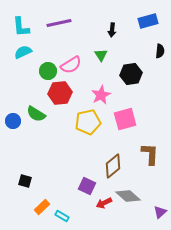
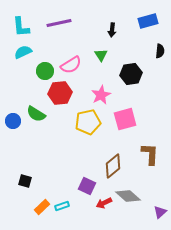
green circle: moved 3 px left
cyan rectangle: moved 10 px up; rotated 48 degrees counterclockwise
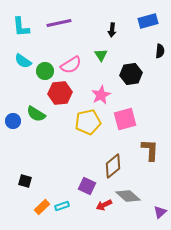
cyan semicircle: moved 9 px down; rotated 120 degrees counterclockwise
brown L-shape: moved 4 px up
red arrow: moved 2 px down
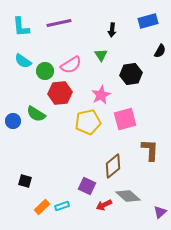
black semicircle: rotated 24 degrees clockwise
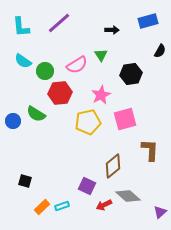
purple line: rotated 30 degrees counterclockwise
black arrow: rotated 96 degrees counterclockwise
pink semicircle: moved 6 px right
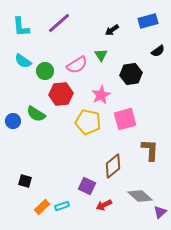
black arrow: rotated 144 degrees clockwise
black semicircle: moved 2 px left; rotated 24 degrees clockwise
red hexagon: moved 1 px right, 1 px down
yellow pentagon: rotated 25 degrees clockwise
gray diamond: moved 12 px right
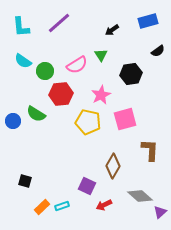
brown diamond: rotated 20 degrees counterclockwise
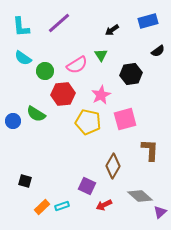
cyan semicircle: moved 3 px up
red hexagon: moved 2 px right
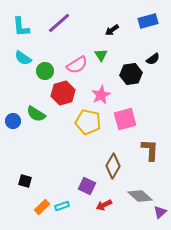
black semicircle: moved 5 px left, 8 px down
red hexagon: moved 1 px up; rotated 10 degrees counterclockwise
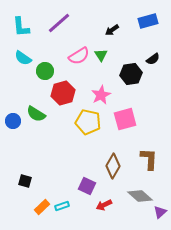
pink semicircle: moved 2 px right, 9 px up
brown L-shape: moved 1 px left, 9 px down
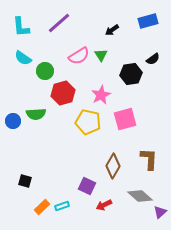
green semicircle: rotated 36 degrees counterclockwise
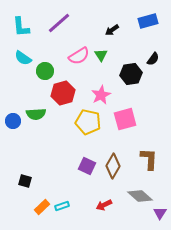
black semicircle: rotated 16 degrees counterclockwise
purple square: moved 20 px up
purple triangle: moved 1 px down; rotated 16 degrees counterclockwise
